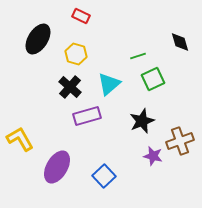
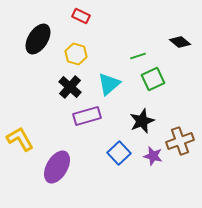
black diamond: rotated 35 degrees counterclockwise
blue square: moved 15 px right, 23 px up
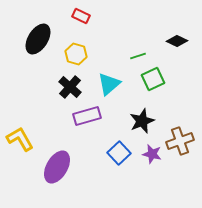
black diamond: moved 3 px left, 1 px up; rotated 15 degrees counterclockwise
purple star: moved 1 px left, 2 px up
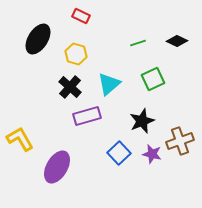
green line: moved 13 px up
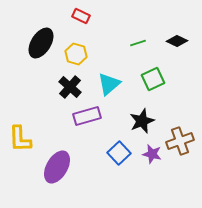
black ellipse: moved 3 px right, 4 px down
yellow L-shape: rotated 152 degrees counterclockwise
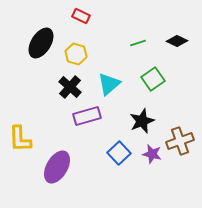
green square: rotated 10 degrees counterclockwise
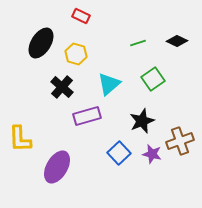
black cross: moved 8 px left
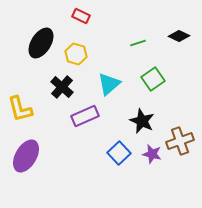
black diamond: moved 2 px right, 5 px up
purple rectangle: moved 2 px left; rotated 8 degrees counterclockwise
black star: rotated 25 degrees counterclockwise
yellow L-shape: moved 30 px up; rotated 12 degrees counterclockwise
purple ellipse: moved 31 px left, 11 px up
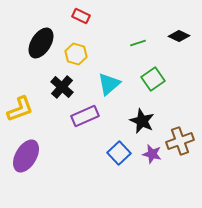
yellow L-shape: rotated 96 degrees counterclockwise
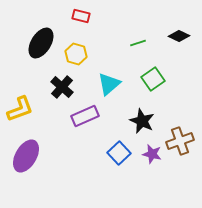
red rectangle: rotated 12 degrees counterclockwise
